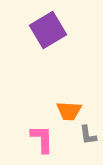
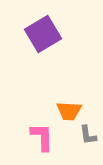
purple square: moved 5 px left, 4 px down
pink L-shape: moved 2 px up
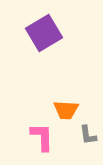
purple square: moved 1 px right, 1 px up
orange trapezoid: moved 3 px left, 1 px up
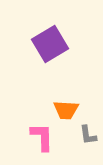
purple square: moved 6 px right, 11 px down
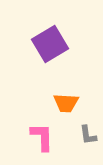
orange trapezoid: moved 7 px up
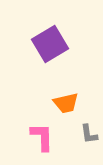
orange trapezoid: rotated 16 degrees counterclockwise
gray L-shape: moved 1 px right, 1 px up
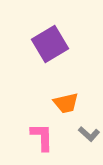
gray L-shape: rotated 40 degrees counterclockwise
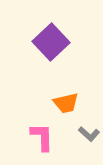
purple square: moved 1 px right, 2 px up; rotated 12 degrees counterclockwise
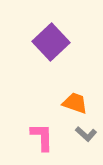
orange trapezoid: moved 9 px right; rotated 148 degrees counterclockwise
gray L-shape: moved 3 px left
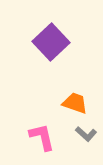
pink L-shape: rotated 12 degrees counterclockwise
